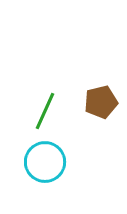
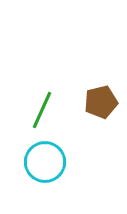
green line: moved 3 px left, 1 px up
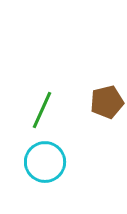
brown pentagon: moved 6 px right
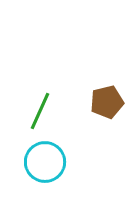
green line: moved 2 px left, 1 px down
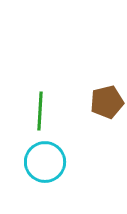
green line: rotated 21 degrees counterclockwise
